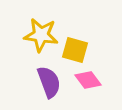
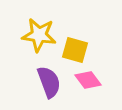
yellow star: moved 2 px left
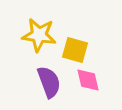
pink diamond: rotated 24 degrees clockwise
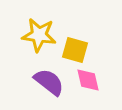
purple semicircle: rotated 32 degrees counterclockwise
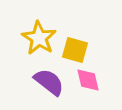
yellow star: moved 3 px down; rotated 24 degrees clockwise
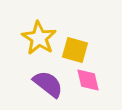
purple semicircle: moved 1 px left, 2 px down
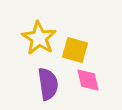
purple semicircle: rotated 44 degrees clockwise
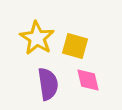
yellow star: moved 2 px left
yellow square: moved 4 px up
